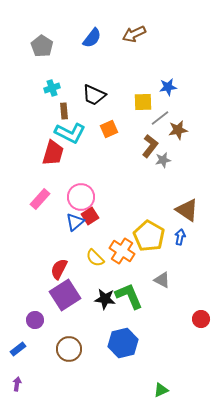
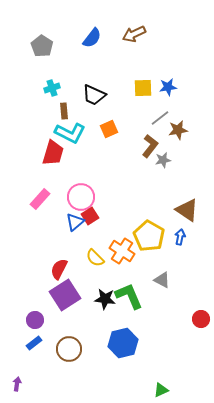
yellow square: moved 14 px up
blue rectangle: moved 16 px right, 6 px up
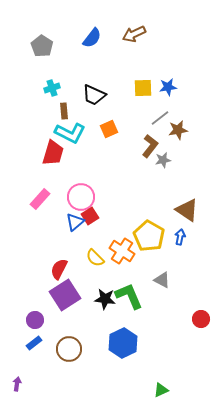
blue hexagon: rotated 12 degrees counterclockwise
